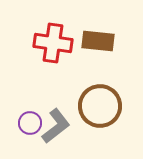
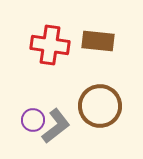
red cross: moved 3 px left, 2 px down
purple circle: moved 3 px right, 3 px up
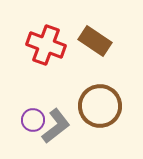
brown rectangle: moved 3 px left; rotated 28 degrees clockwise
red cross: moved 4 px left; rotated 12 degrees clockwise
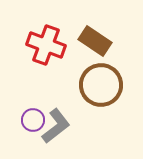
brown circle: moved 1 px right, 21 px up
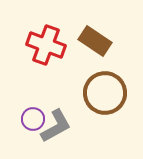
brown circle: moved 4 px right, 8 px down
purple circle: moved 1 px up
gray L-shape: rotated 9 degrees clockwise
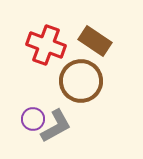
brown circle: moved 24 px left, 12 px up
